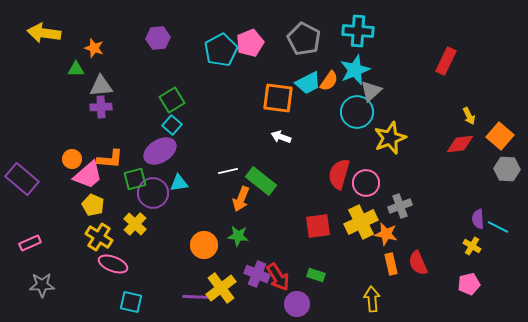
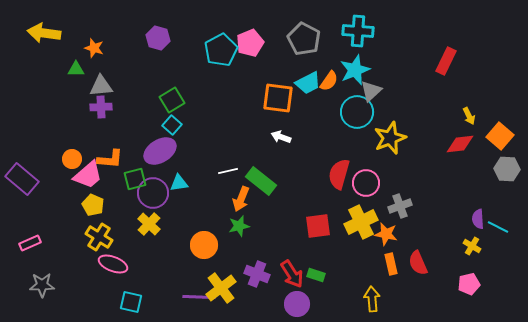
purple hexagon at (158, 38): rotated 20 degrees clockwise
yellow cross at (135, 224): moved 14 px right
green star at (238, 236): moved 1 px right, 10 px up; rotated 20 degrees counterclockwise
red arrow at (278, 277): moved 14 px right, 3 px up
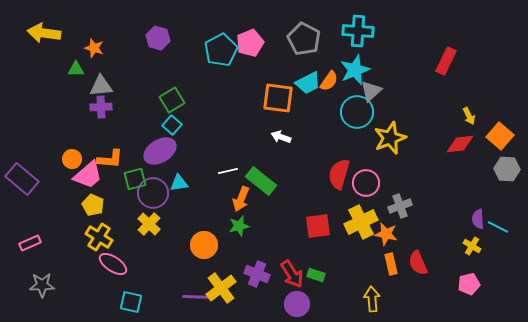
pink ellipse at (113, 264): rotated 12 degrees clockwise
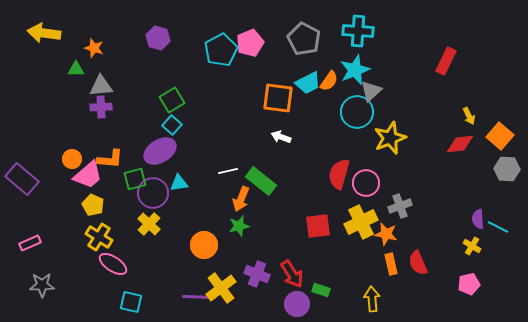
green rectangle at (316, 275): moved 5 px right, 15 px down
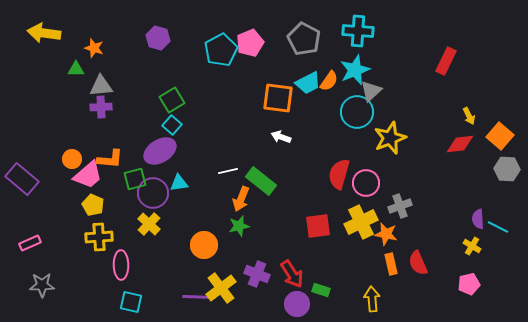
yellow cross at (99, 237): rotated 36 degrees counterclockwise
pink ellipse at (113, 264): moved 8 px right, 1 px down; rotated 56 degrees clockwise
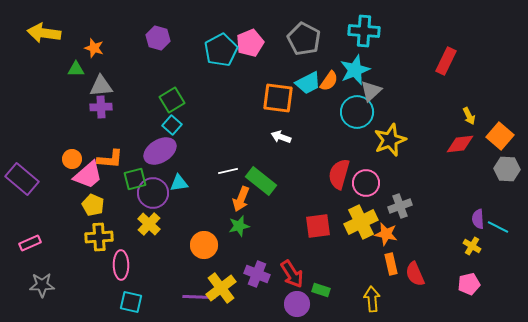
cyan cross at (358, 31): moved 6 px right
yellow star at (390, 138): moved 2 px down
red semicircle at (418, 263): moved 3 px left, 11 px down
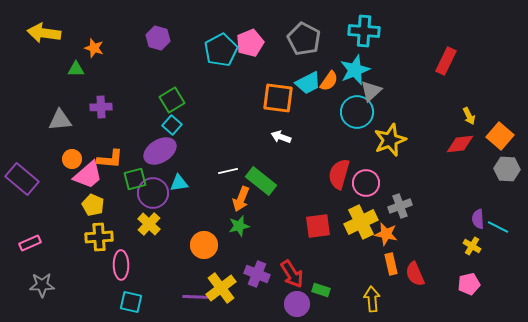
gray triangle at (101, 86): moved 41 px left, 34 px down
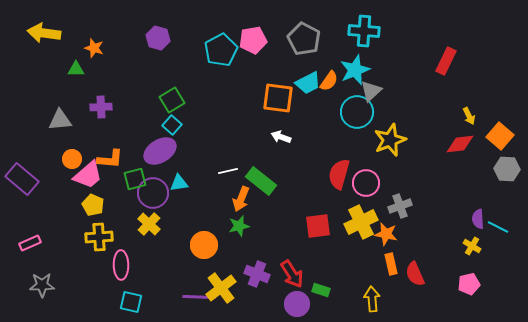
pink pentagon at (250, 43): moved 3 px right, 3 px up; rotated 12 degrees clockwise
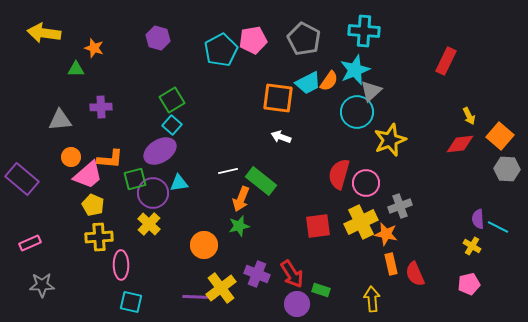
orange circle at (72, 159): moved 1 px left, 2 px up
